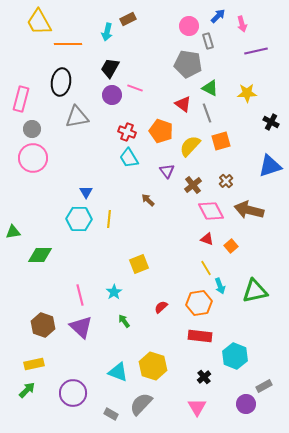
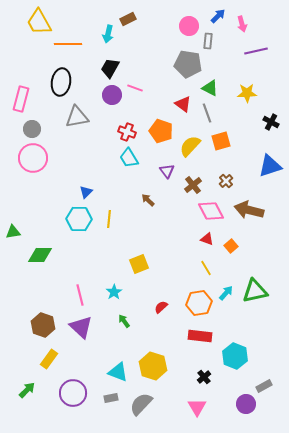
cyan arrow at (107, 32): moved 1 px right, 2 px down
gray rectangle at (208, 41): rotated 21 degrees clockwise
blue triangle at (86, 192): rotated 16 degrees clockwise
cyan arrow at (220, 286): moved 6 px right, 7 px down; rotated 119 degrees counterclockwise
yellow rectangle at (34, 364): moved 15 px right, 5 px up; rotated 42 degrees counterclockwise
gray rectangle at (111, 414): moved 16 px up; rotated 40 degrees counterclockwise
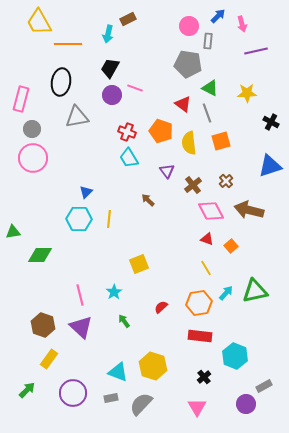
yellow semicircle at (190, 146): moved 1 px left, 3 px up; rotated 50 degrees counterclockwise
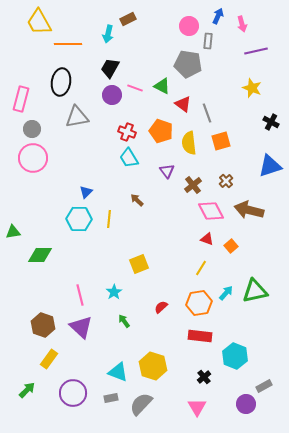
blue arrow at (218, 16): rotated 21 degrees counterclockwise
green triangle at (210, 88): moved 48 px left, 2 px up
yellow star at (247, 93): moved 5 px right, 5 px up; rotated 24 degrees clockwise
brown arrow at (148, 200): moved 11 px left
yellow line at (206, 268): moved 5 px left; rotated 63 degrees clockwise
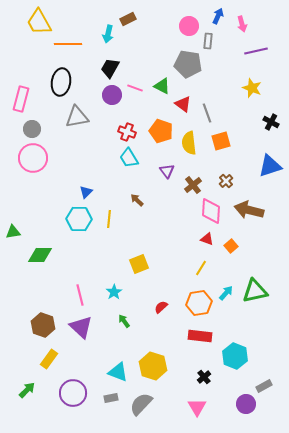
pink diamond at (211, 211): rotated 32 degrees clockwise
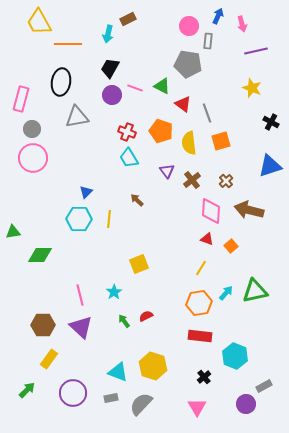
brown cross at (193, 185): moved 1 px left, 5 px up
red semicircle at (161, 307): moved 15 px left, 9 px down; rotated 16 degrees clockwise
brown hexagon at (43, 325): rotated 20 degrees counterclockwise
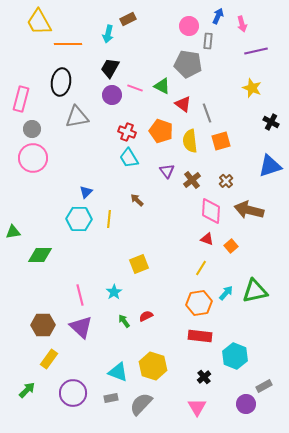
yellow semicircle at (189, 143): moved 1 px right, 2 px up
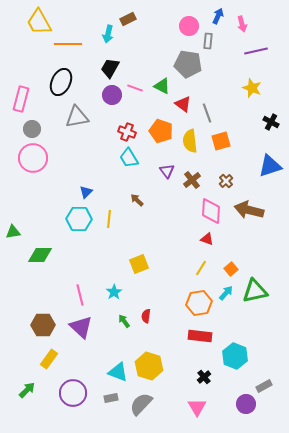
black ellipse at (61, 82): rotated 16 degrees clockwise
orange square at (231, 246): moved 23 px down
red semicircle at (146, 316): rotated 56 degrees counterclockwise
yellow hexagon at (153, 366): moved 4 px left
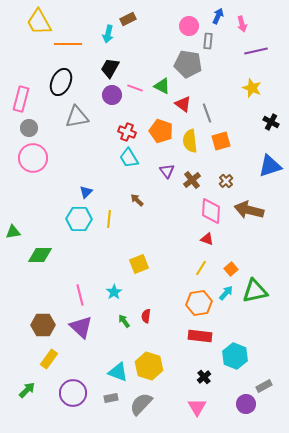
gray circle at (32, 129): moved 3 px left, 1 px up
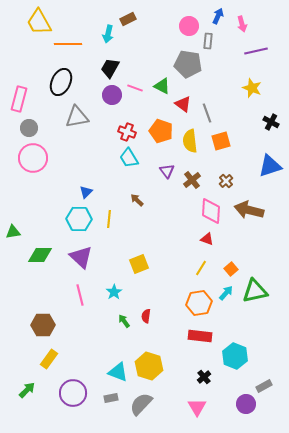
pink rectangle at (21, 99): moved 2 px left
purple triangle at (81, 327): moved 70 px up
